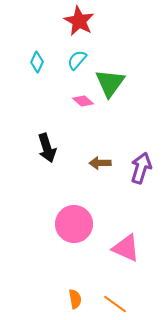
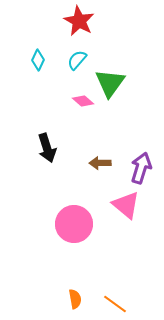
cyan diamond: moved 1 px right, 2 px up
pink triangle: moved 43 px up; rotated 16 degrees clockwise
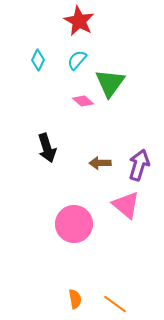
purple arrow: moved 2 px left, 3 px up
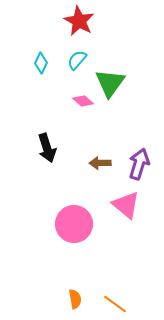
cyan diamond: moved 3 px right, 3 px down
purple arrow: moved 1 px up
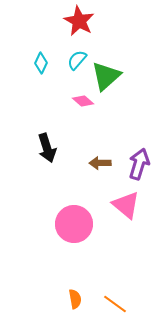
green triangle: moved 4 px left, 7 px up; rotated 12 degrees clockwise
